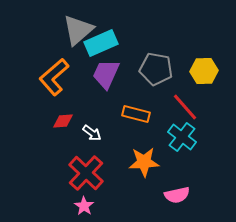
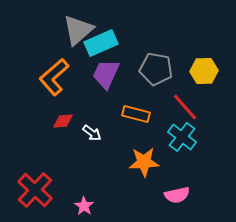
red cross: moved 51 px left, 17 px down
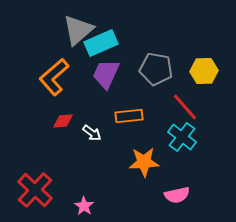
orange rectangle: moved 7 px left, 2 px down; rotated 20 degrees counterclockwise
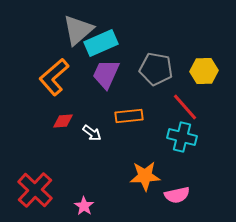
cyan cross: rotated 24 degrees counterclockwise
orange star: moved 1 px right, 14 px down
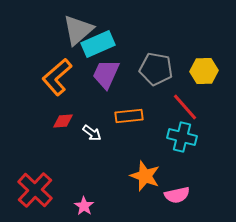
cyan rectangle: moved 3 px left, 1 px down
orange L-shape: moved 3 px right
orange star: rotated 24 degrees clockwise
